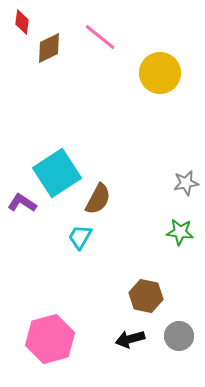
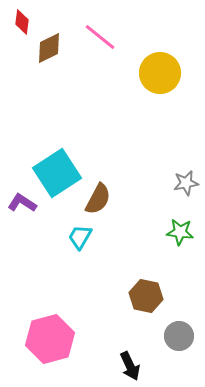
black arrow: moved 27 px down; rotated 100 degrees counterclockwise
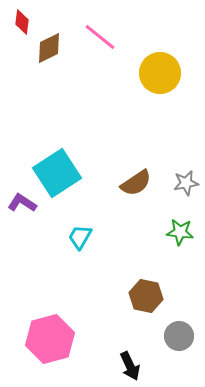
brown semicircle: moved 38 px right, 16 px up; rotated 28 degrees clockwise
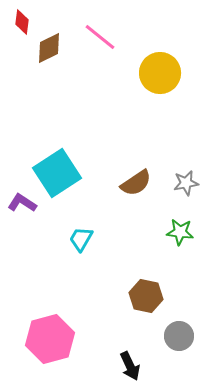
cyan trapezoid: moved 1 px right, 2 px down
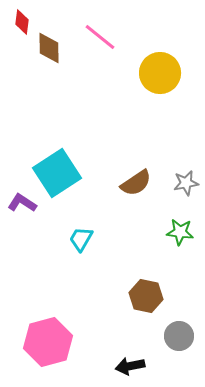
brown diamond: rotated 64 degrees counterclockwise
pink hexagon: moved 2 px left, 3 px down
black arrow: rotated 104 degrees clockwise
